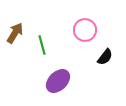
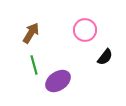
brown arrow: moved 16 px right
green line: moved 8 px left, 20 px down
purple ellipse: rotated 10 degrees clockwise
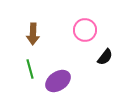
brown arrow: moved 2 px right, 1 px down; rotated 150 degrees clockwise
green line: moved 4 px left, 4 px down
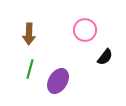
brown arrow: moved 4 px left
green line: rotated 30 degrees clockwise
purple ellipse: rotated 25 degrees counterclockwise
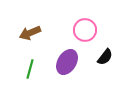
brown arrow: moved 1 px right, 1 px up; rotated 65 degrees clockwise
purple ellipse: moved 9 px right, 19 px up
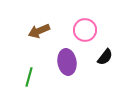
brown arrow: moved 9 px right, 2 px up
purple ellipse: rotated 40 degrees counterclockwise
green line: moved 1 px left, 8 px down
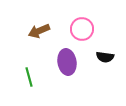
pink circle: moved 3 px left, 1 px up
black semicircle: rotated 60 degrees clockwise
green line: rotated 30 degrees counterclockwise
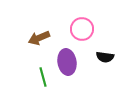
brown arrow: moved 7 px down
green line: moved 14 px right
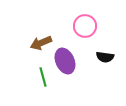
pink circle: moved 3 px right, 3 px up
brown arrow: moved 2 px right, 5 px down
purple ellipse: moved 2 px left, 1 px up; rotated 15 degrees counterclockwise
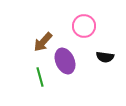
pink circle: moved 1 px left
brown arrow: moved 2 px right, 1 px up; rotated 25 degrees counterclockwise
green line: moved 3 px left
